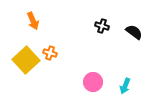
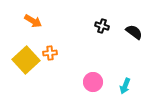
orange arrow: rotated 36 degrees counterclockwise
orange cross: rotated 24 degrees counterclockwise
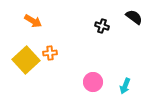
black semicircle: moved 15 px up
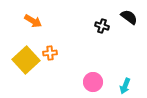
black semicircle: moved 5 px left
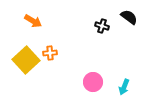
cyan arrow: moved 1 px left, 1 px down
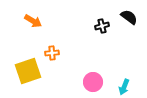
black cross: rotated 32 degrees counterclockwise
orange cross: moved 2 px right
yellow square: moved 2 px right, 11 px down; rotated 24 degrees clockwise
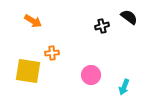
yellow square: rotated 28 degrees clockwise
pink circle: moved 2 px left, 7 px up
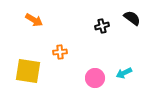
black semicircle: moved 3 px right, 1 px down
orange arrow: moved 1 px right, 1 px up
orange cross: moved 8 px right, 1 px up
pink circle: moved 4 px right, 3 px down
cyan arrow: moved 14 px up; rotated 42 degrees clockwise
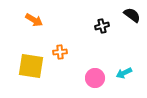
black semicircle: moved 3 px up
yellow square: moved 3 px right, 5 px up
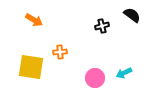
yellow square: moved 1 px down
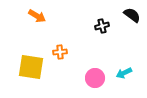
orange arrow: moved 3 px right, 4 px up
